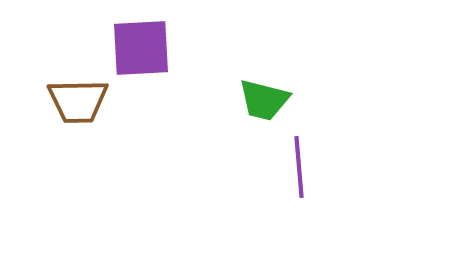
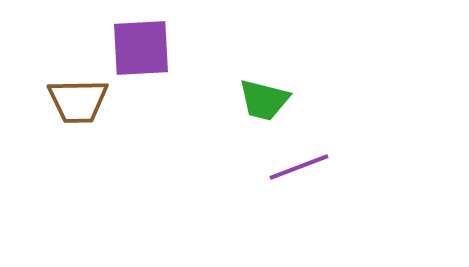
purple line: rotated 74 degrees clockwise
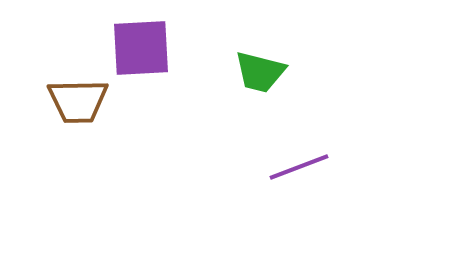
green trapezoid: moved 4 px left, 28 px up
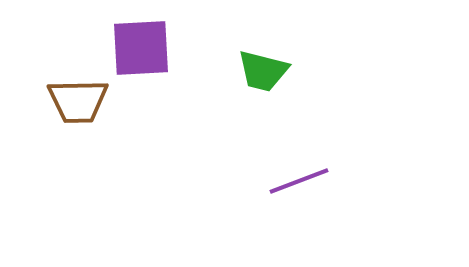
green trapezoid: moved 3 px right, 1 px up
purple line: moved 14 px down
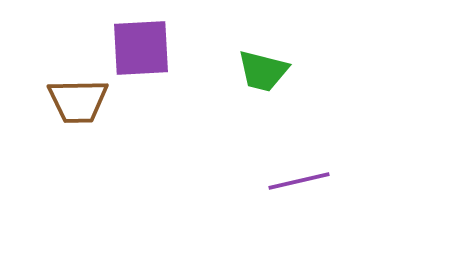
purple line: rotated 8 degrees clockwise
